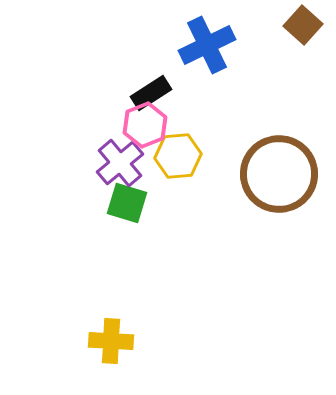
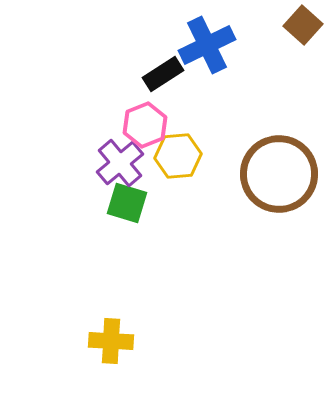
black rectangle: moved 12 px right, 19 px up
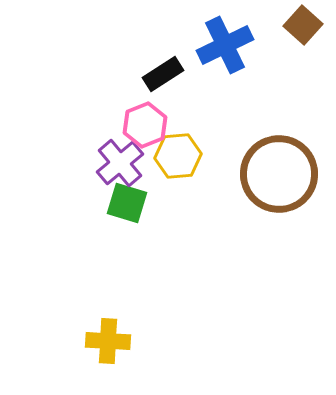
blue cross: moved 18 px right
yellow cross: moved 3 px left
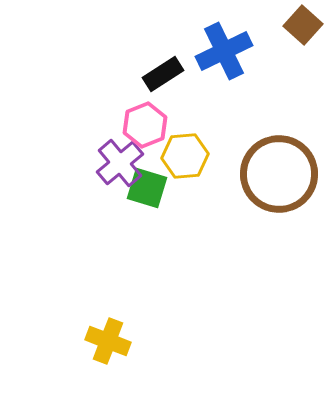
blue cross: moved 1 px left, 6 px down
yellow hexagon: moved 7 px right
green square: moved 20 px right, 15 px up
yellow cross: rotated 18 degrees clockwise
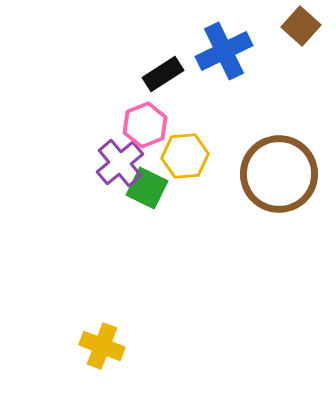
brown square: moved 2 px left, 1 px down
green square: rotated 9 degrees clockwise
yellow cross: moved 6 px left, 5 px down
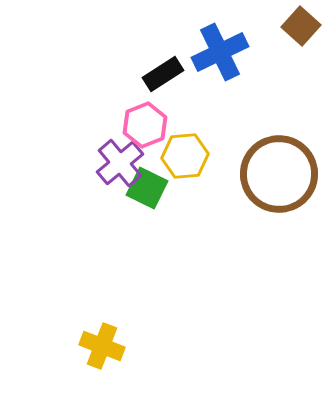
blue cross: moved 4 px left, 1 px down
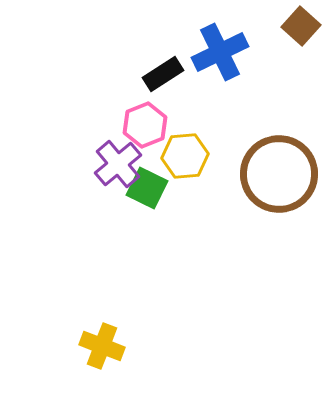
purple cross: moved 2 px left, 1 px down
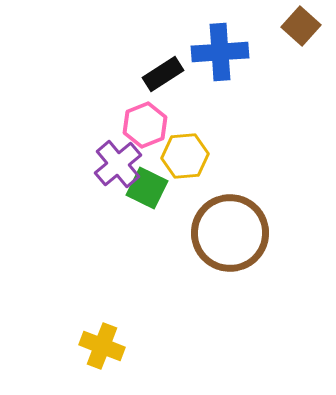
blue cross: rotated 22 degrees clockwise
brown circle: moved 49 px left, 59 px down
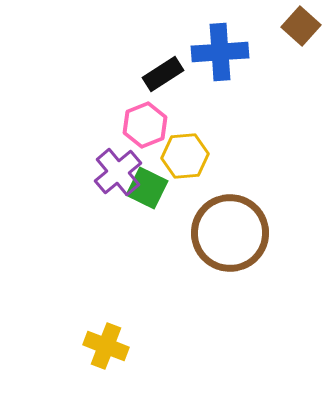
purple cross: moved 8 px down
yellow cross: moved 4 px right
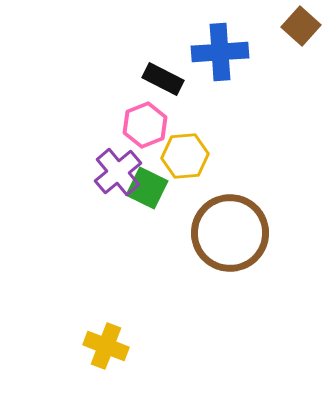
black rectangle: moved 5 px down; rotated 60 degrees clockwise
